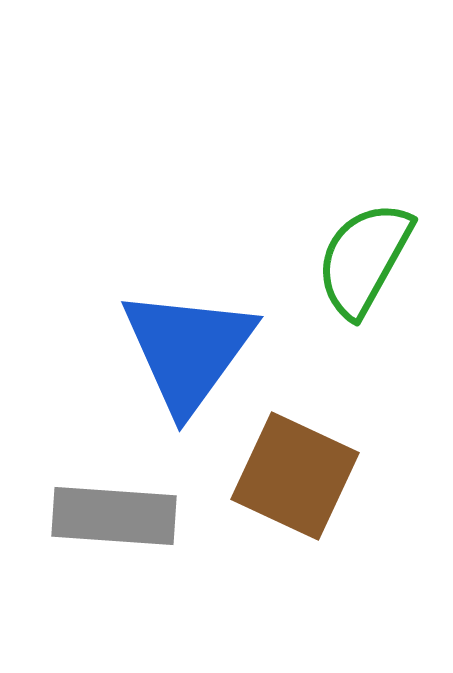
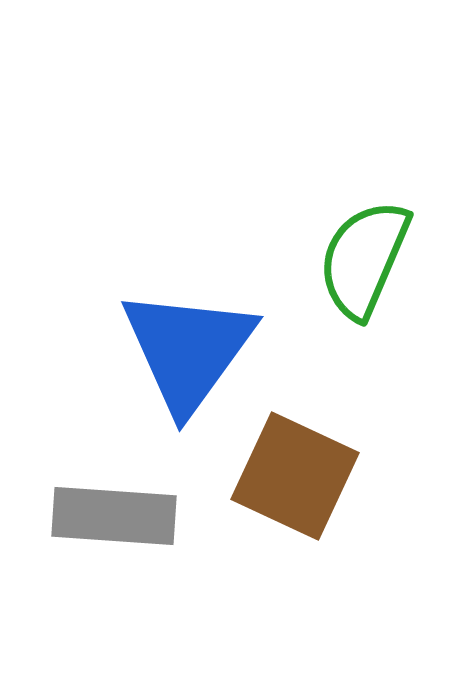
green semicircle: rotated 6 degrees counterclockwise
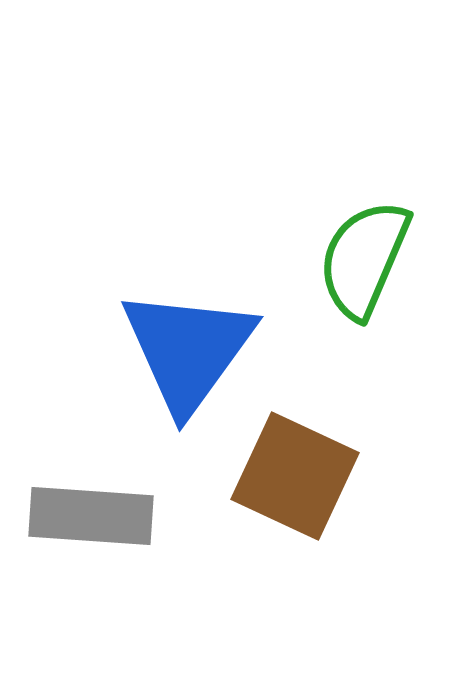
gray rectangle: moved 23 px left
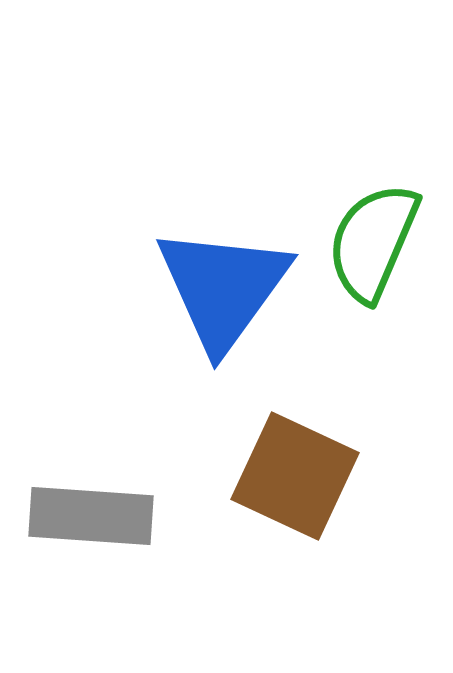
green semicircle: moved 9 px right, 17 px up
blue triangle: moved 35 px right, 62 px up
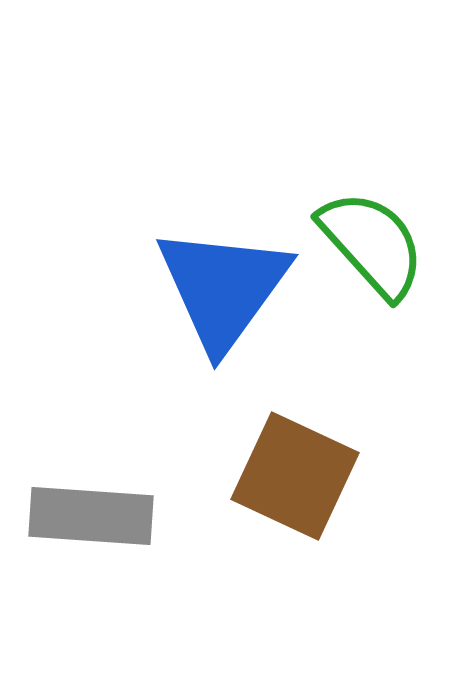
green semicircle: moved 1 px left, 2 px down; rotated 115 degrees clockwise
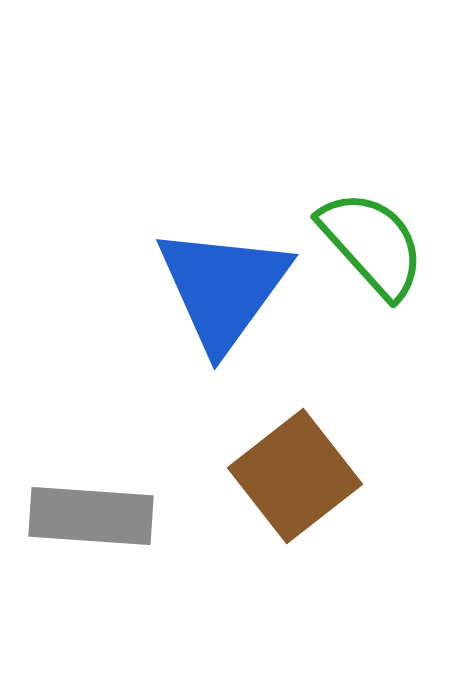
brown square: rotated 27 degrees clockwise
